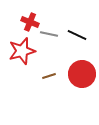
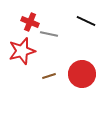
black line: moved 9 px right, 14 px up
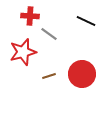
red cross: moved 6 px up; rotated 18 degrees counterclockwise
gray line: rotated 24 degrees clockwise
red star: moved 1 px right, 1 px down
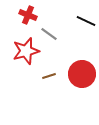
red cross: moved 2 px left, 1 px up; rotated 18 degrees clockwise
red star: moved 3 px right, 1 px up
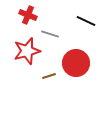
gray line: moved 1 px right; rotated 18 degrees counterclockwise
red star: moved 1 px right
red circle: moved 6 px left, 11 px up
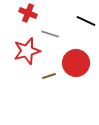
red cross: moved 2 px up
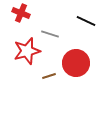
red cross: moved 7 px left
